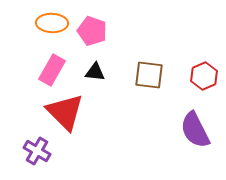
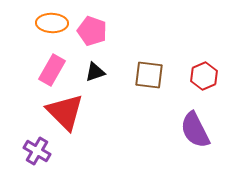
black triangle: rotated 25 degrees counterclockwise
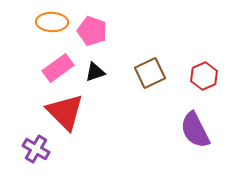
orange ellipse: moved 1 px up
pink rectangle: moved 6 px right, 2 px up; rotated 24 degrees clockwise
brown square: moved 1 px right, 2 px up; rotated 32 degrees counterclockwise
purple cross: moved 1 px left, 2 px up
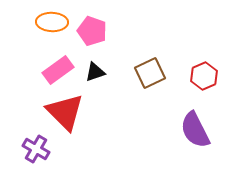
pink rectangle: moved 2 px down
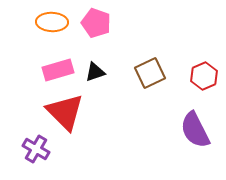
pink pentagon: moved 4 px right, 8 px up
pink rectangle: rotated 20 degrees clockwise
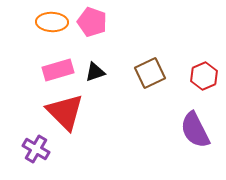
pink pentagon: moved 4 px left, 1 px up
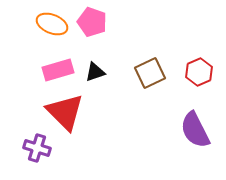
orange ellipse: moved 2 px down; rotated 20 degrees clockwise
red hexagon: moved 5 px left, 4 px up
purple cross: moved 1 px right, 1 px up; rotated 12 degrees counterclockwise
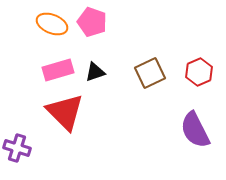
purple cross: moved 20 px left
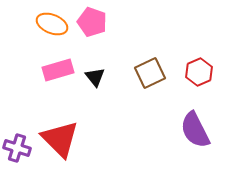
black triangle: moved 5 px down; rotated 50 degrees counterclockwise
red triangle: moved 5 px left, 27 px down
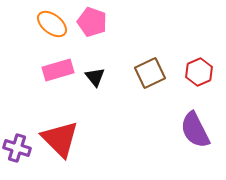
orange ellipse: rotated 16 degrees clockwise
